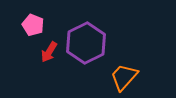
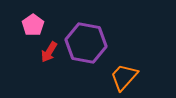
pink pentagon: rotated 15 degrees clockwise
purple hexagon: rotated 24 degrees counterclockwise
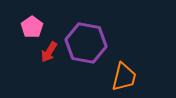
pink pentagon: moved 1 px left, 2 px down
orange trapezoid: rotated 152 degrees clockwise
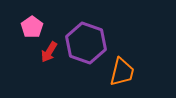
purple hexagon: rotated 9 degrees clockwise
orange trapezoid: moved 2 px left, 5 px up
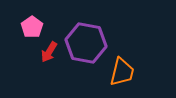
purple hexagon: rotated 9 degrees counterclockwise
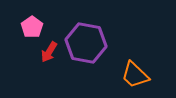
orange trapezoid: moved 13 px right, 3 px down; rotated 120 degrees clockwise
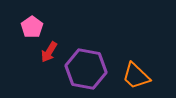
purple hexagon: moved 26 px down
orange trapezoid: moved 1 px right, 1 px down
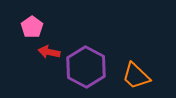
red arrow: rotated 70 degrees clockwise
purple hexagon: moved 2 px up; rotated 18 degrees clockwise
